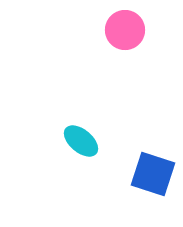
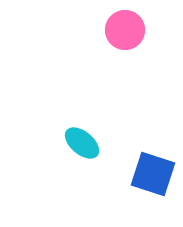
cyan ellipse: moved 1 px right, 2 px down
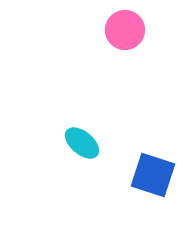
blue square: moved 1 px down
